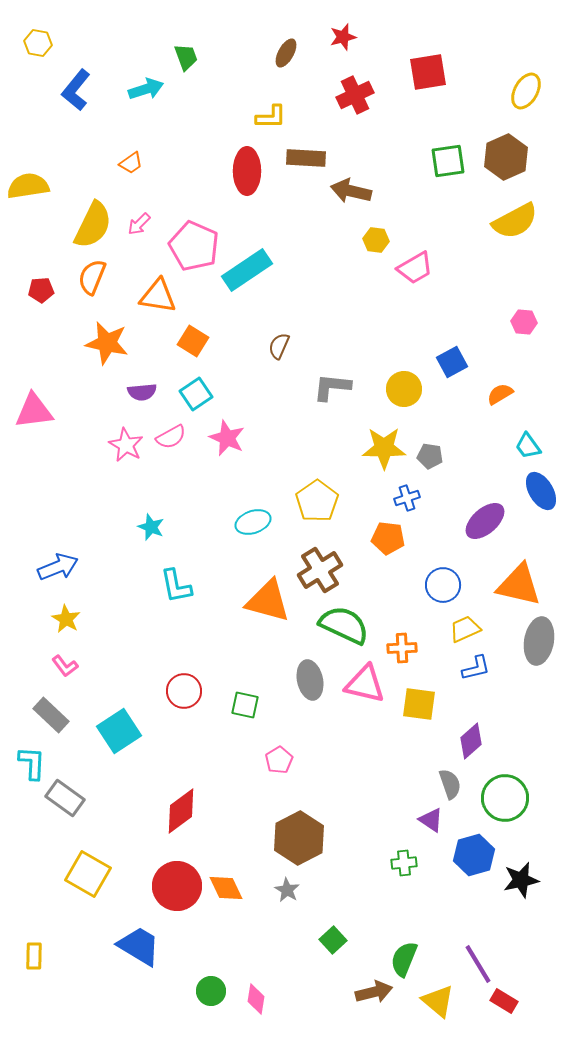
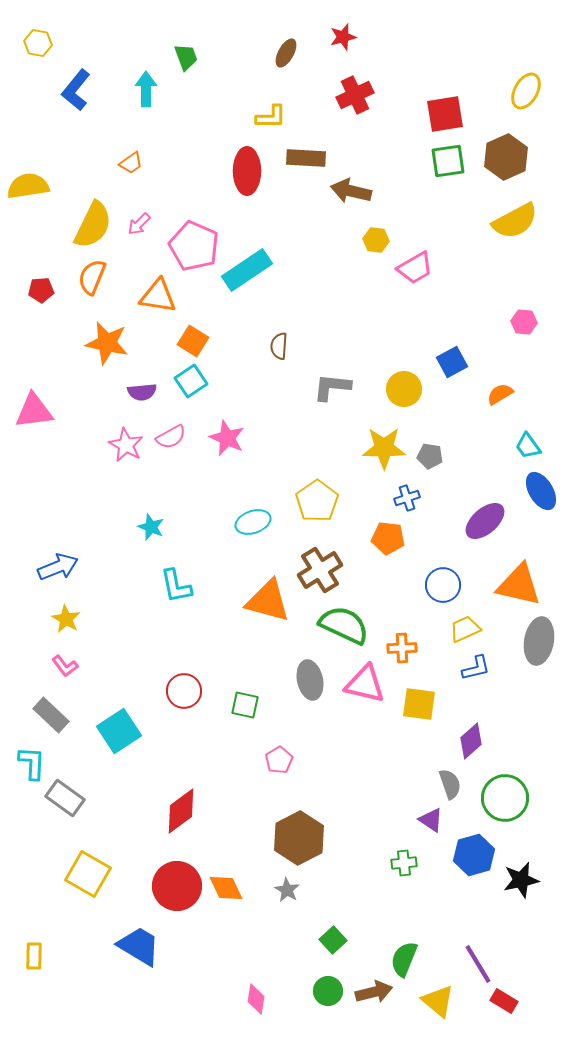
red square at (428, 72): moved 17 px right, 42 px down
cyan arrow at (146, 89): rotated 72 degrees counterclockwise
brown semicircle at (279, 346): rotated 20 degrees counterclockwise
cyan square at (196, 394): moved 5 px left, 13 px up
green circle at (211, 991): moved 117 px right
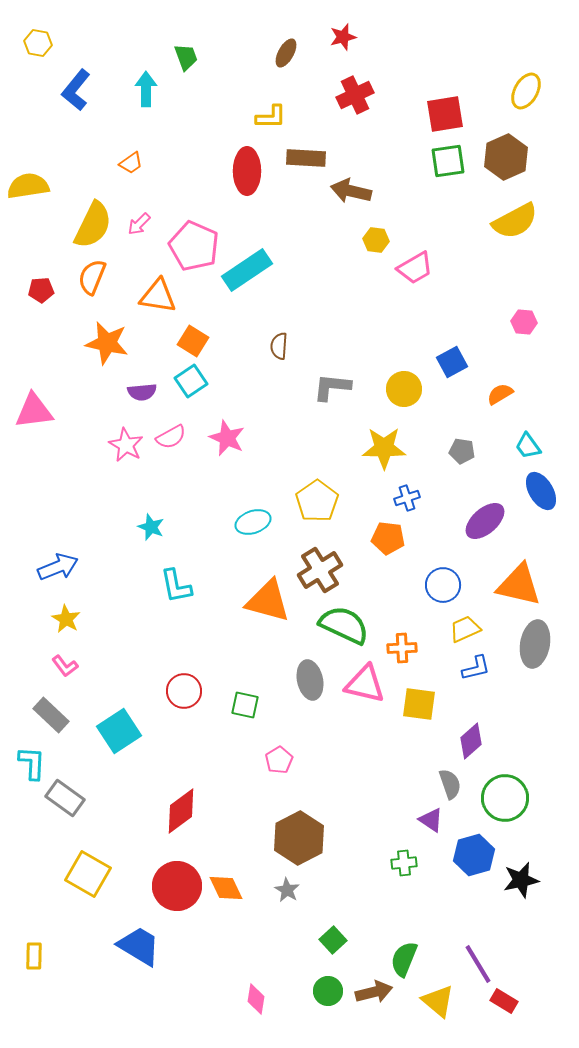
gray pentagon at (430, 456): moved 32 px right, 5 px up
gray ellipse at (539, 641): moved 4 px left, 3 px down
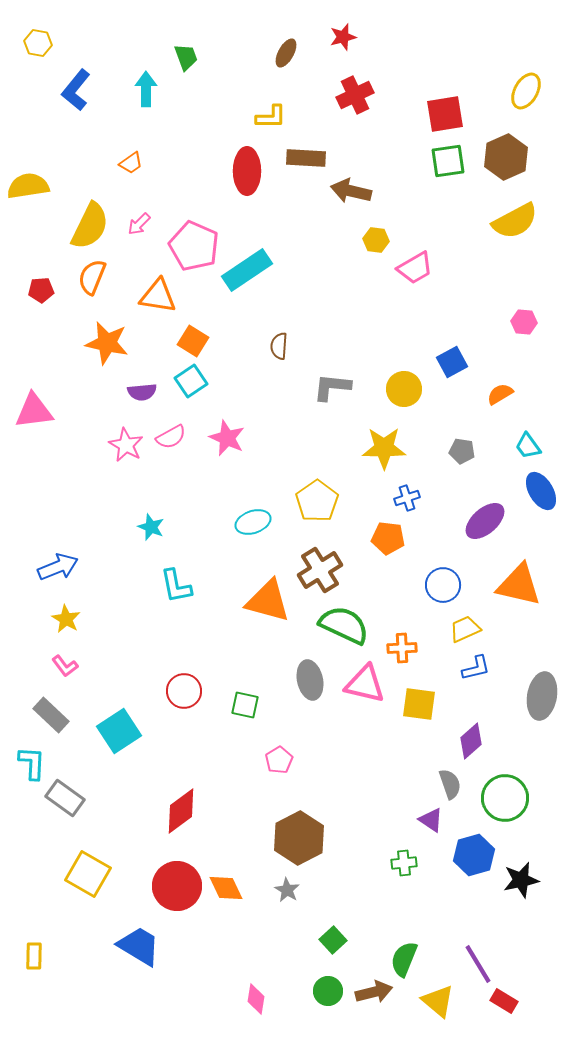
yellow semicircle at (93, 225): moved 3 px left, 1 px down
gray ellipse at (535, 644): moved 7 px right, 52 px down
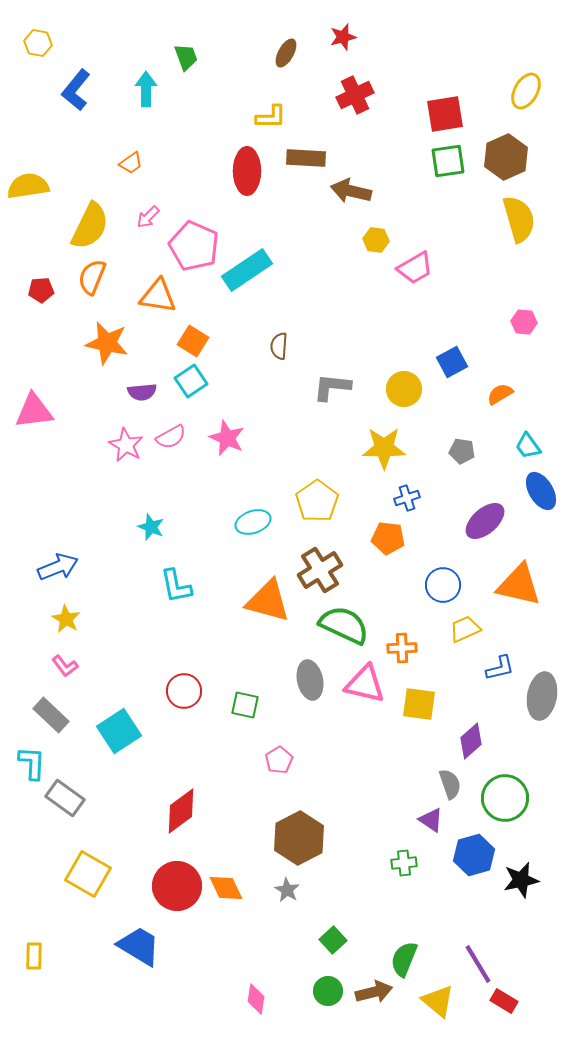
yellow semicircle at (515, 221): moved 4 px right, 2 px up; rotated 78 degrees counterclockwise
pink arrow at (139, 224): moved 9 px right, 7 px up
blue L-shape at (476, 668): moved 24 px right
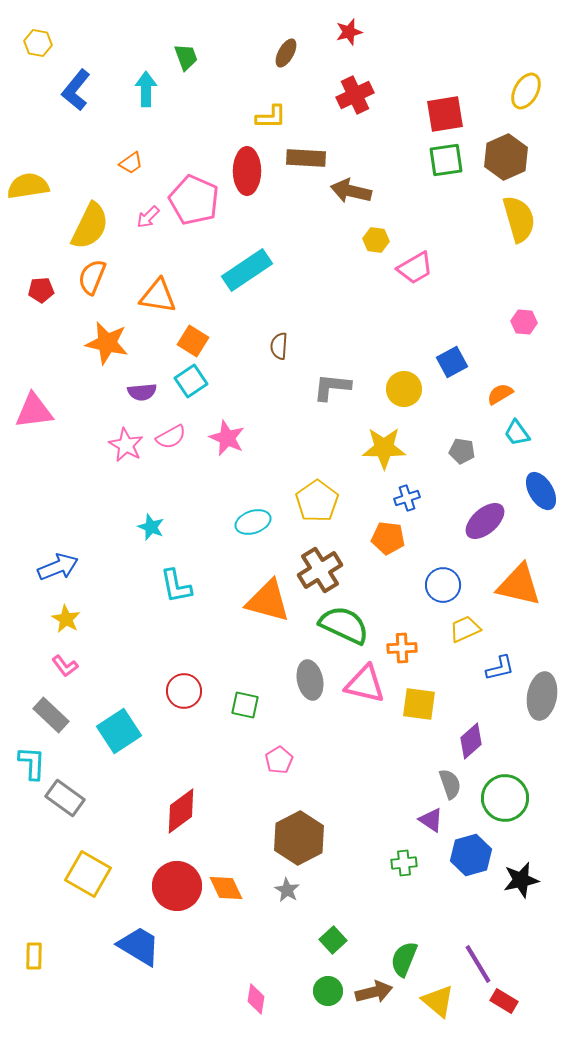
red star at (343, 37): moved 6 px right, 5 px up
green square at (448, 161): moved 2 px left, 1 px up
pink pentagon at (194, 246): moved 46 px up
cyan trapezoid at (528, 446): moved 11 px left, 13 px up
blue hexagon at (474, 855): moved 3 px left
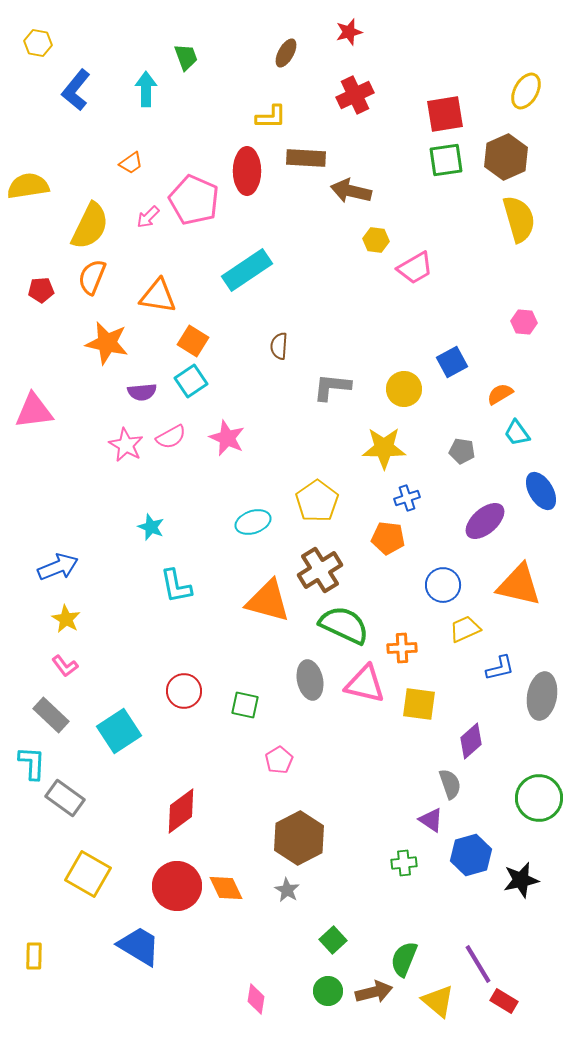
green circle at (505, 798): moved 34 px right
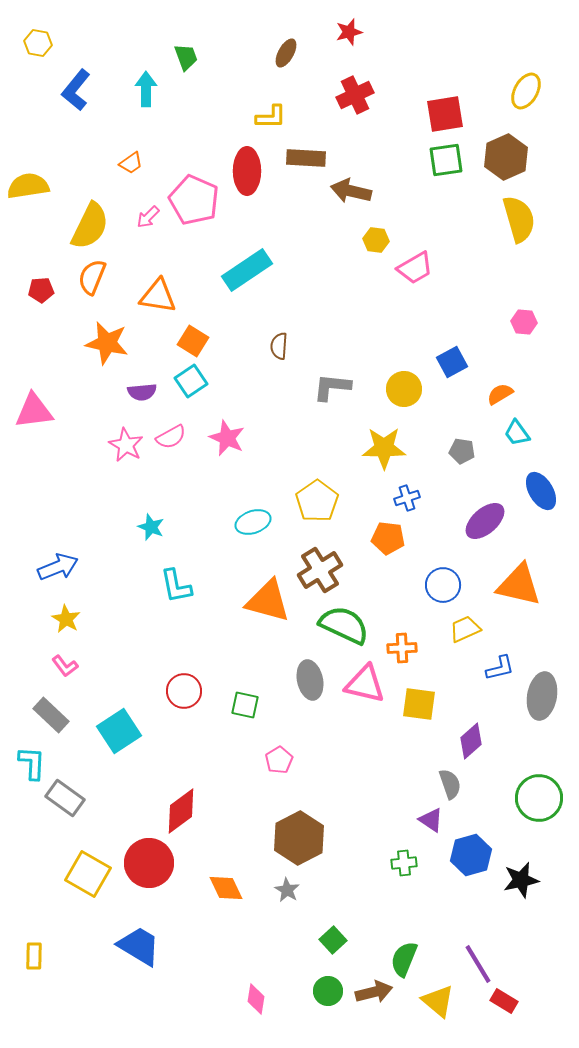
red circle at (177, 886): moved 28 px left, 23 px up
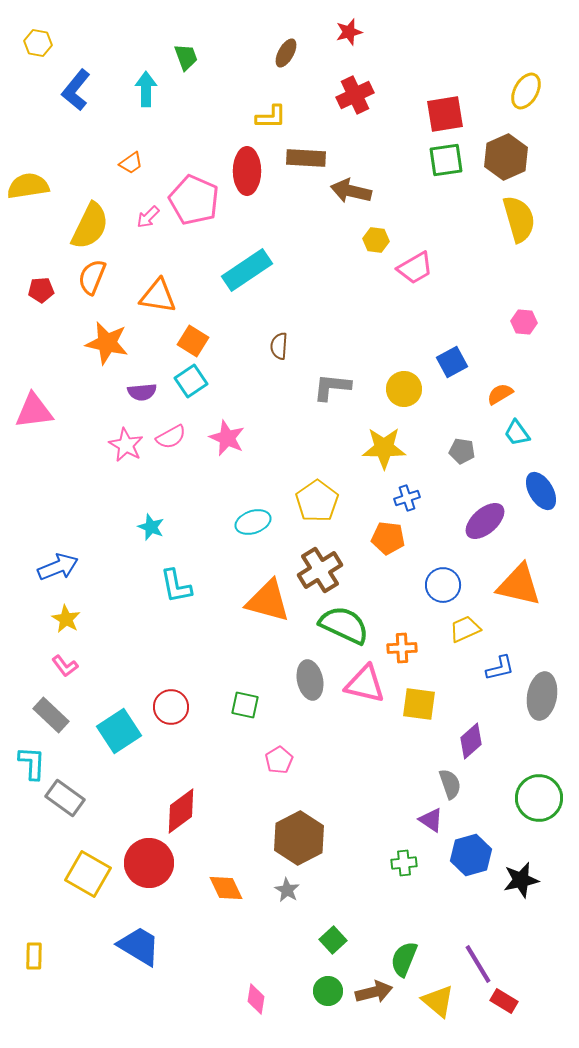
red circle at (184, 691): moved 13 px left, 16 px down
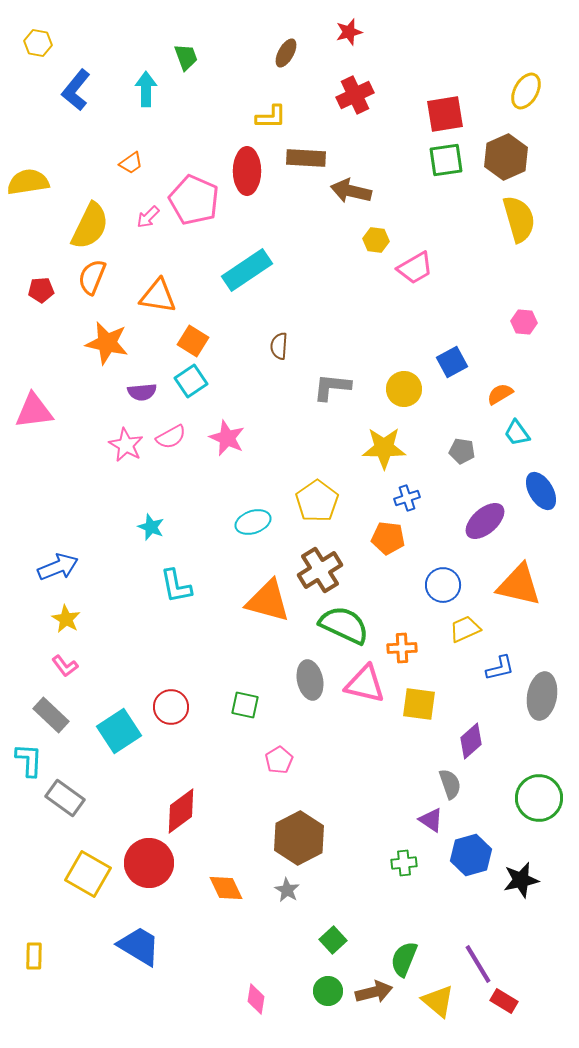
yellow semicircle at (28, 186): moved 4 px up
cyan L-shape at (32, 763): moved 3 px left, 3 px up
